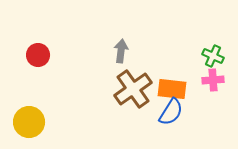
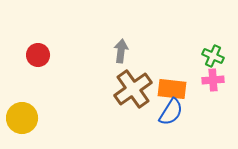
yellow circle: moved 7 px left, 4 px up
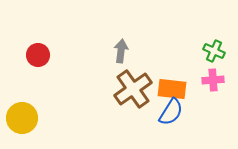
green cross: moved 1 px right, 5 px up
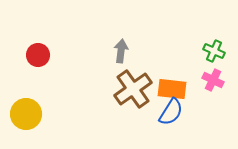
pink cross: rotated 30 degrees clockwise
yellow circle: moved 4 px right, 4 px up
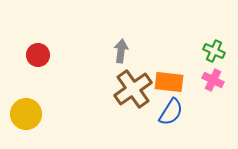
orange rectangle: moved 3 px left, 7 px up
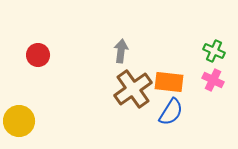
yellow circle: moved 7 px left, 7 px down
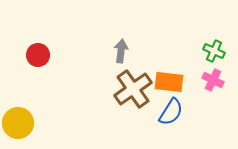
yellow circle: moved 1 px left, 2 px down
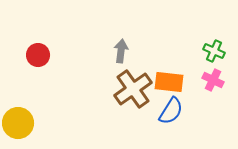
blue semicircle: moved 1 px up
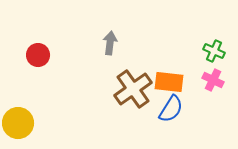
gray arrow: moved 11 px left, 8 px up
blue semicircle: moved 2 px up
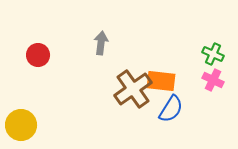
gray arrow: moved 9 px left
green cross: moved 1 px left, 3 px down
orange rectangle: moved 8 px left, 1 px up
yellow circle: moved 3 px right, 2 px down
